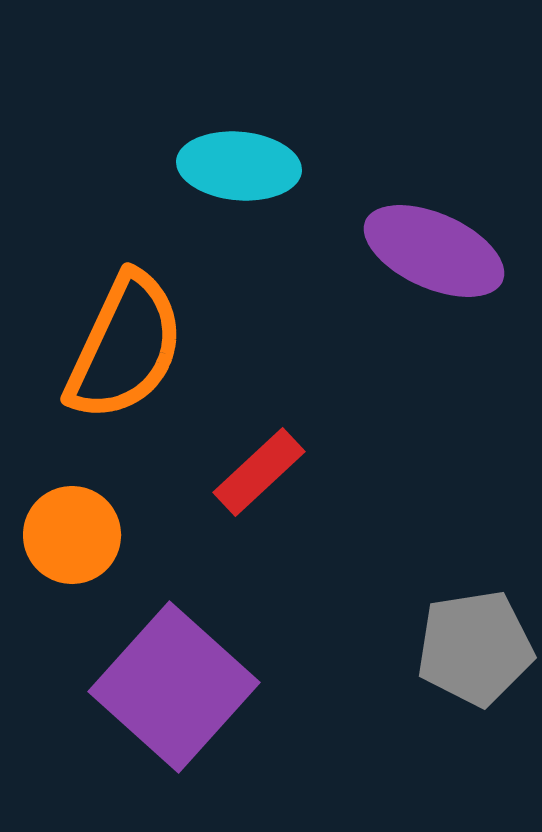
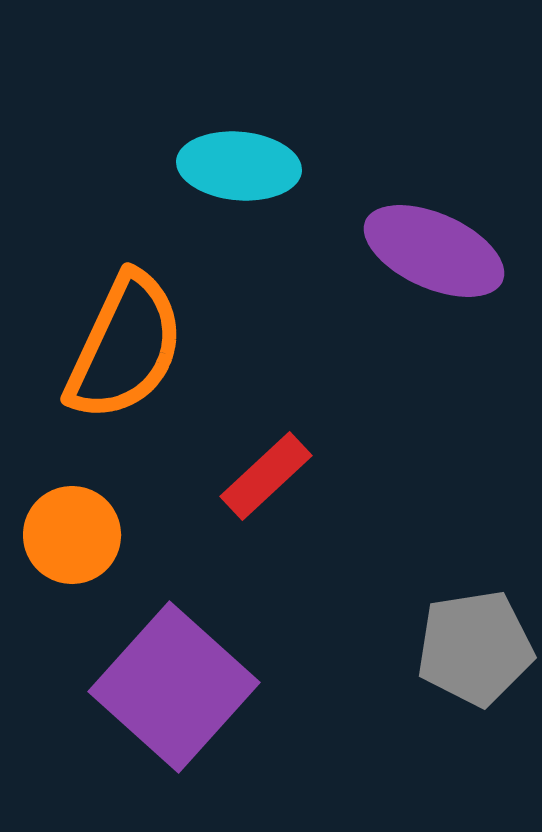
red rectangle: moved 7 px right, 4 px down
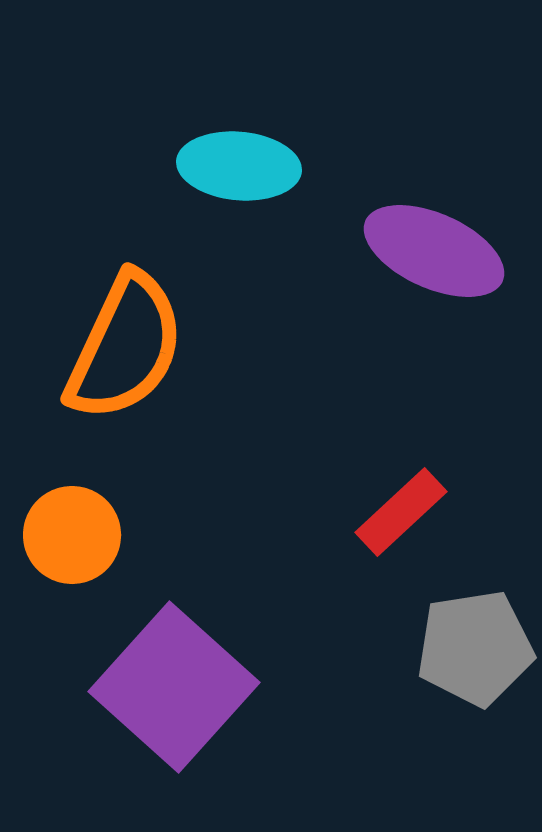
red rectangle: moved 135 px right, 36 px down
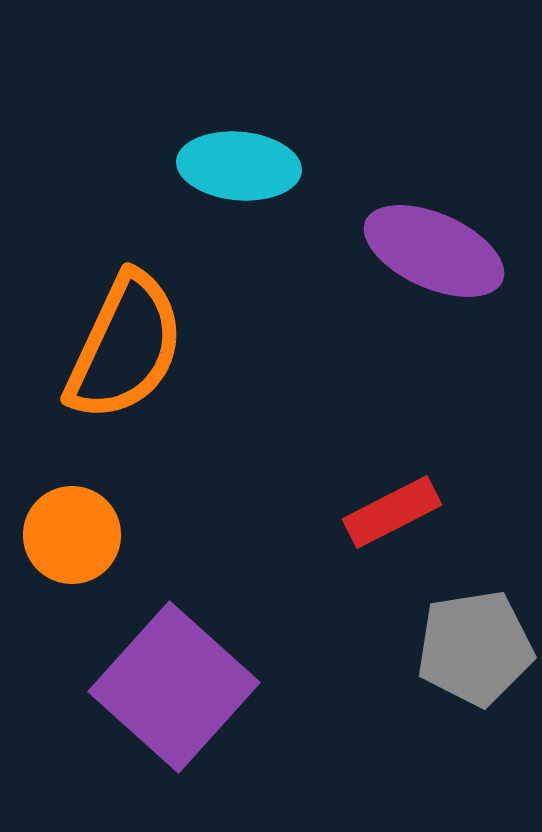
red rectangle: moved 9 px left; rotated 16 degrees clockwise
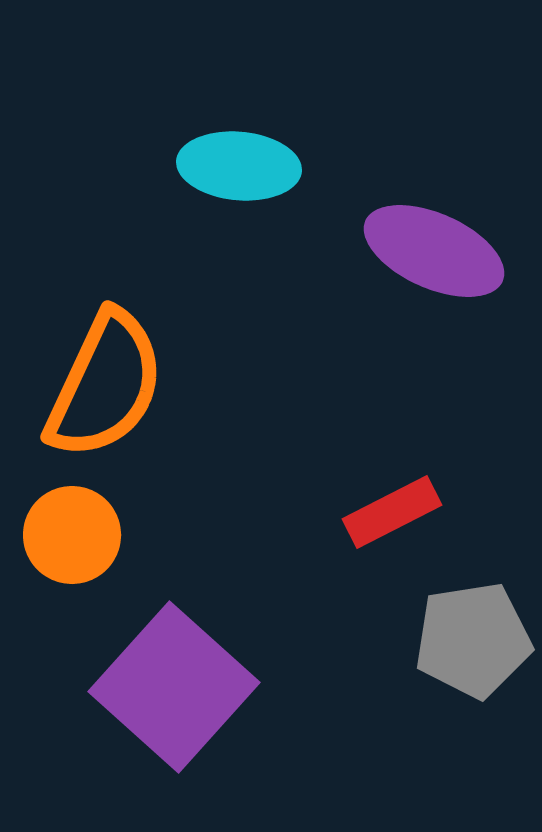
orange semicircle: moved 20 px left, 38 px down
gray pentagon: moved 2 px left, 8 px up
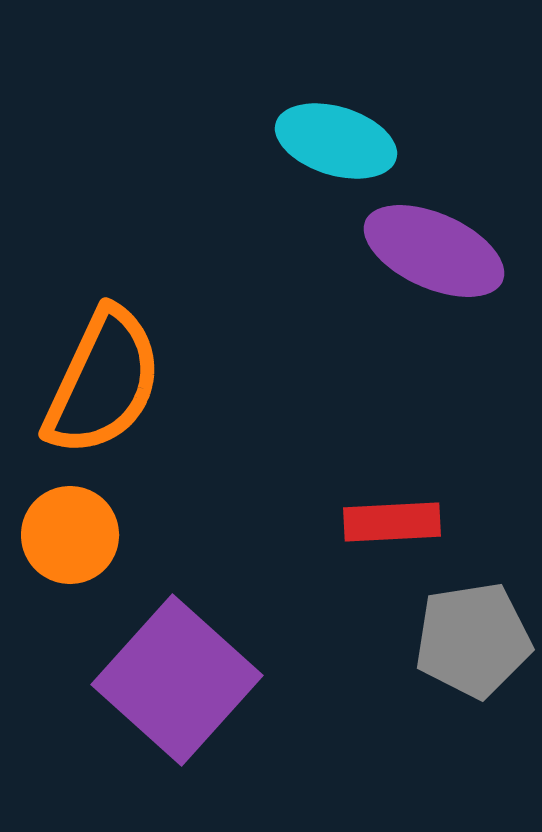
cyan ellipse: moved 97 px right, 25 px up; rotated 12 degrees clockwise
orange semicircle: moved 2 px left, 3 px up
red rectangle: moved 10 px down; rotated 24 degrees clockwise
orange circle: moved 2 px left
purple square: moved 3 px right, 7 px up
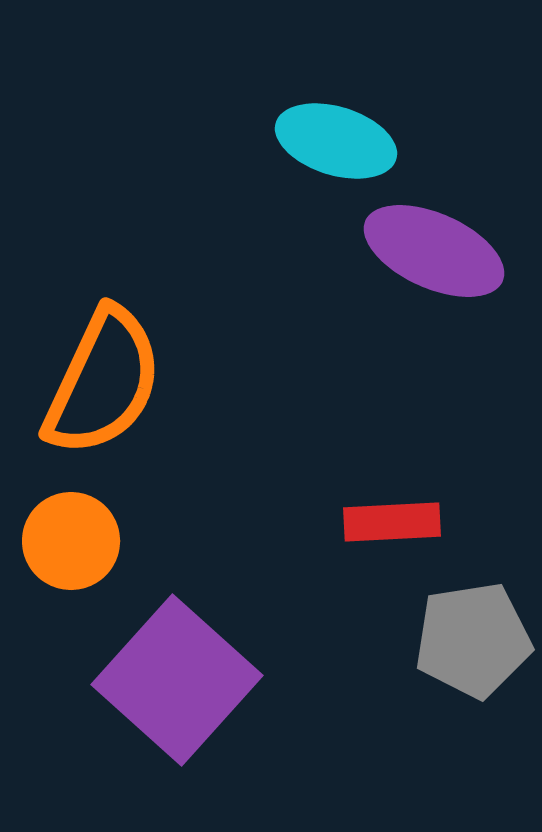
orange circle: moved 1 px right, 6 px down
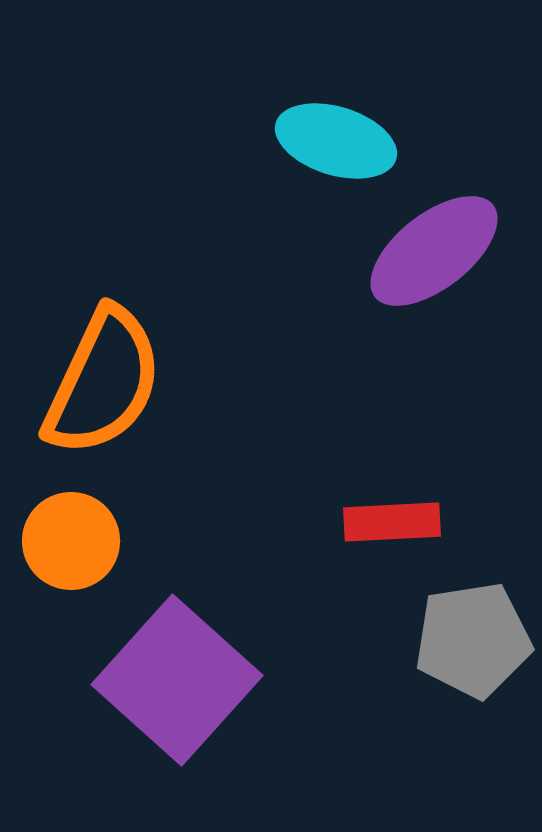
purple ellipse: rotated 62 degrees counterclockwise
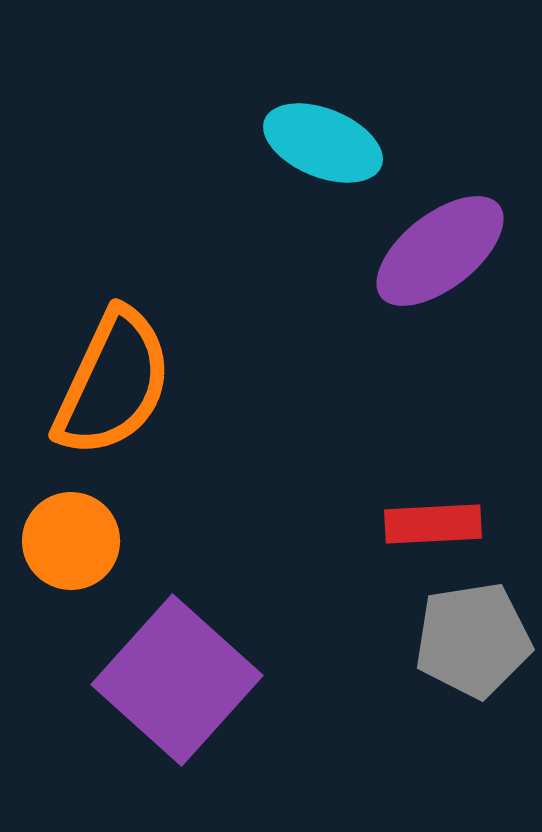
cyan ellipse: moved 13 px left, 2 px down; rotated 5 degrees clockwise
purple ellipse: moved 6 px right
orange semicircle: moved 10 px right, 1 px down
red rectangle: moved 41 px right, 2 px down
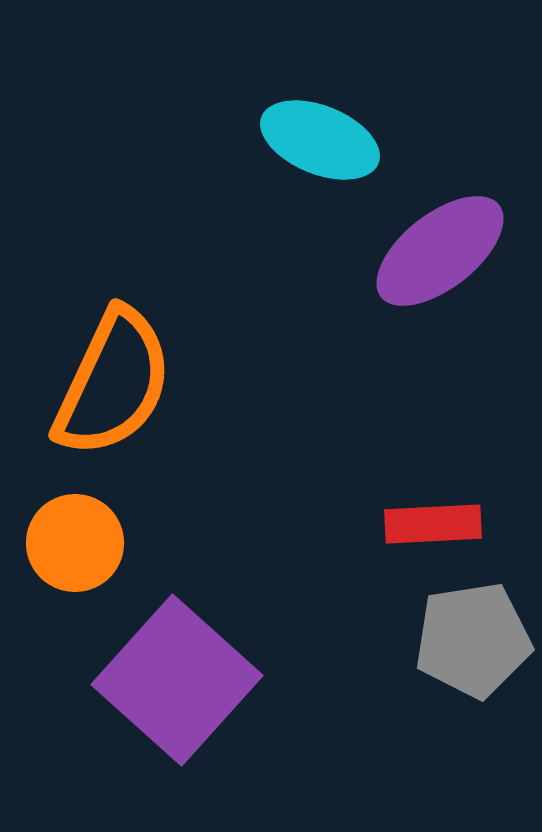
cyan ellipse: moved 3 px left, 3 px up
orange circle: moved 4 px right, 2 px down
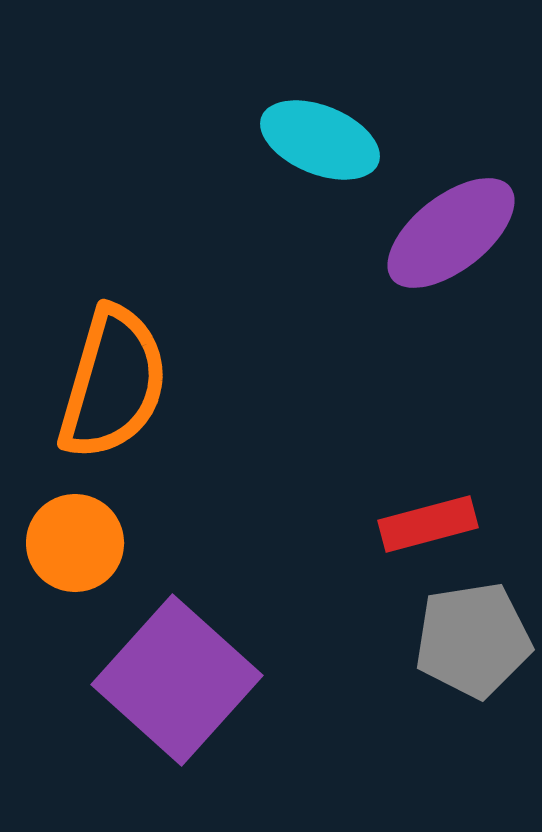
purple ellipse: moved 11 px right, 18 px up
orange semicircle: rotated 9 degrees counterclockwise
red rectangle: moved 5 px left; rotated 12 degrees counterclockwise
